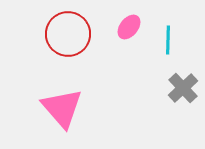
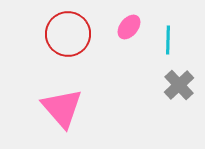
gray cross: moved 4 px left, 3 px up
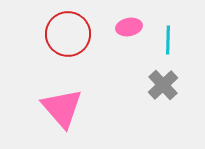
pink ellipse: rotated 40 degrees clockwise
gray cross: moved 16 px left
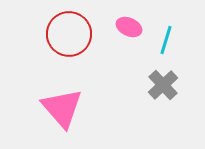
pink ellipse: rotated 35 degrees clockwise
red circle: moved 1 px right
cyan line: moved 2 px left; rotated 16 degrees clockwise
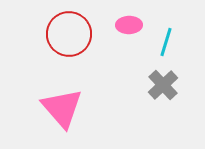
pink ellipse: moved 2 px up; rotated 25 degrees counterclockwise
cyan line: moved 2 px down
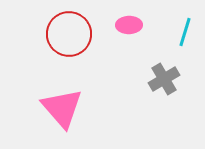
cyan line: moved 19 px right, 10 px up
gray cross: moved 1 px right, 6 px up; rotated 12 degrees clockwise
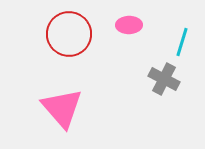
cyan line: moved 3 px left, 10 px down
gray cross: rotated 32 degrees counterclockwise
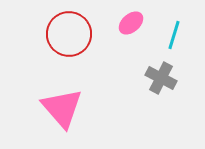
pink ellipse: moved 2 px right, 2 px up; rotated 40 degrees counterclockwise
cyan line: moved 8 px left, 7 px up
gray cross: moved 3 px left, 1 px up
